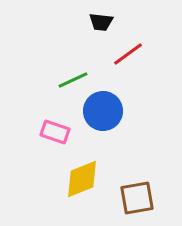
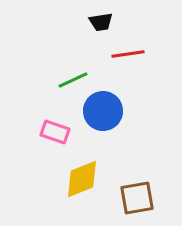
black trapezoid: rotated 15 degrees counterclockwise
red line: rotated 28 degrees clockwise
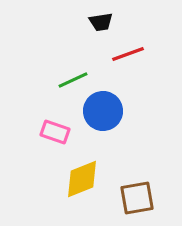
red line: rotated 12 degrees counterclockwise
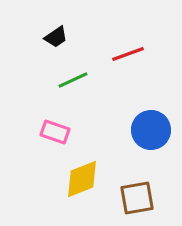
black trapezoid: moved 45 px left, 15 px down; rotated 25 degrees counterclockwise
blue circle: moved 48 px right, 19 px down
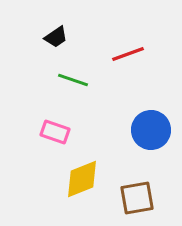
green line: rotated 44 degrees clockwise
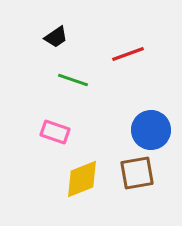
brown square: moved 25 px up
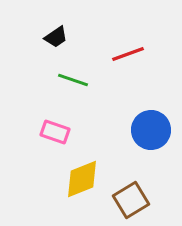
brown square: moved 6 px left, 27 px down; rotated 21 degrees counterclockwise
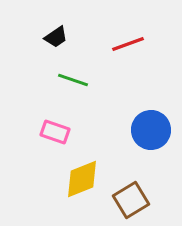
red line: moved 10 px up
